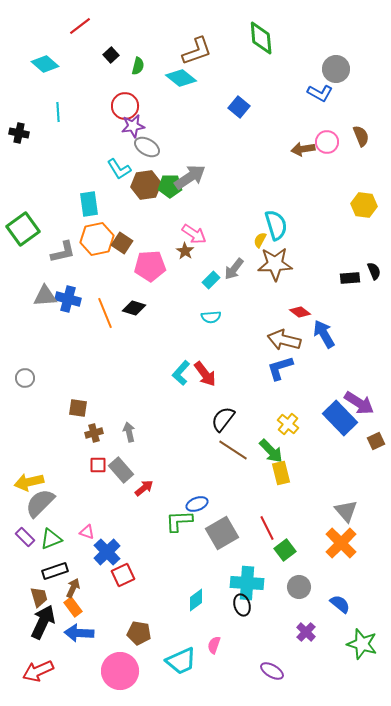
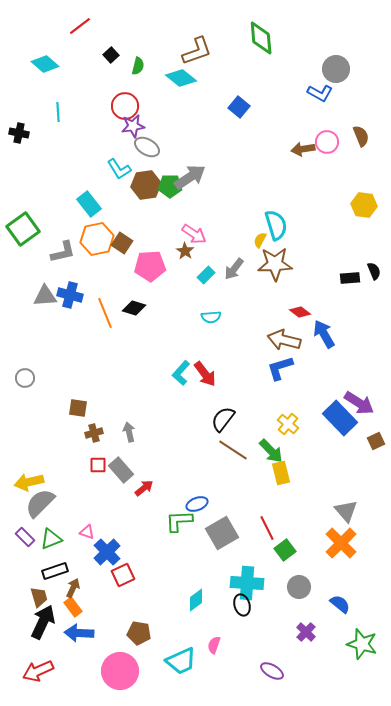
cyan rectangle at (89, 204): rotated 30 degrees counterclockwise
cyan rectangle at (211, 280): moved 5 px left, 5 px up
blue cross at (68, 299): moved 2 px right, 4 px up
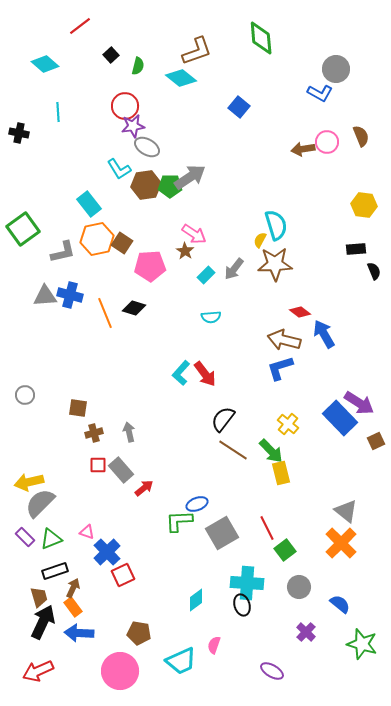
black rectangle at (350, 278): moved 6 px right, 29 px up
gray circle at (25, 378): moved 17 px down
gray triangle at (346, 511): rotated 10 degrees counterclockwise
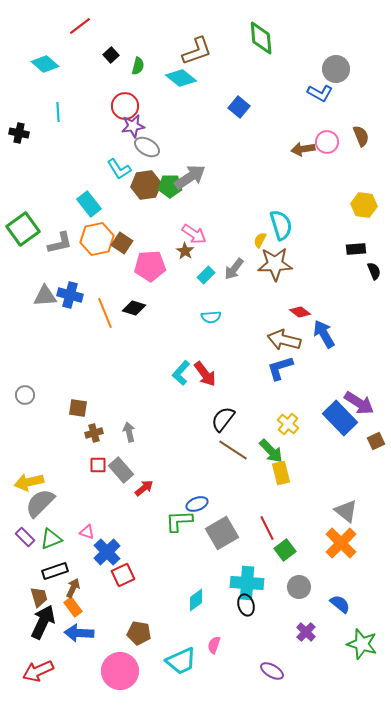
cyan semicircle at (276, 225): moved 5 px right
gray L-shape at (63, 252): moved 3 px left, 9 px up
black ellipse at (242, 605): moved 4 px right
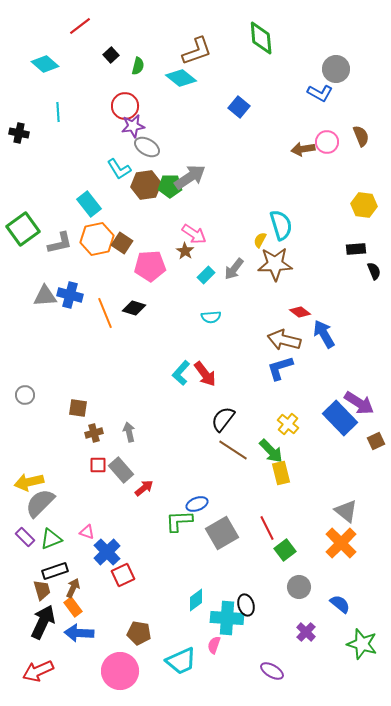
cyan cross at (247, 583): moved 20 px left, 35 px down
brown trapezoid at (39, 597): moved 3 px right, 7 px up
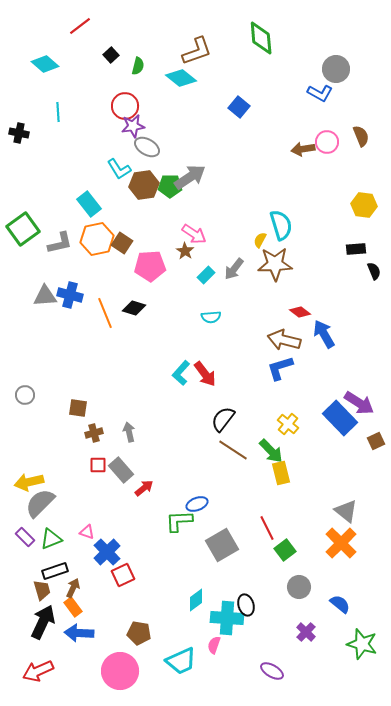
brown hexagon at (146, 185): moved 2 px left
gray square at (222, 533): moved 12 px down
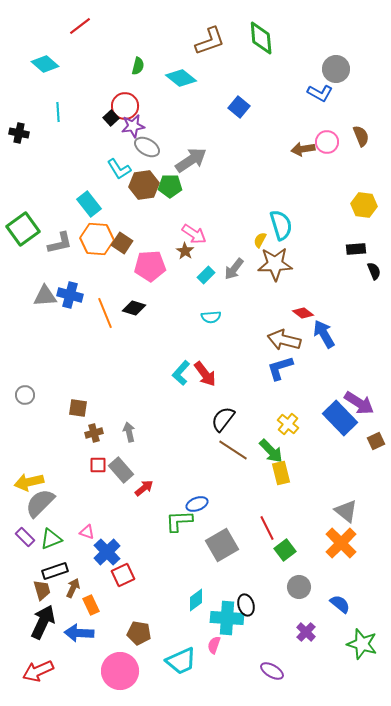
brown L-shape at (197, 51): moved 13 px right, 10 px up
black square at (111, 55): moved 63 px down
gray arrow at (190, 177): moved 1 px right, 17 px up
orange hexagon at (97, 239): rotated 16 degrees clockwise
red diamond at (300, 312): moved 3 px right, 1 px down
orange rectangle at (73, 607): moved 18 px right, 2 px up; rotated 12 degrees clockwise
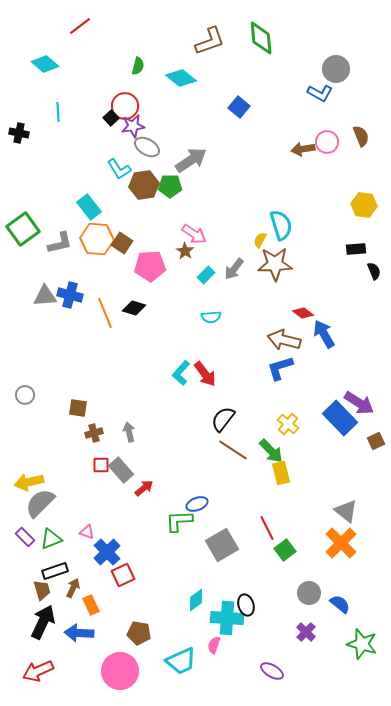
cyan rectangle at (89, 204): moved 3 px down
red square at (98, 465): moved 3 px right
gray circle at (299, 587): moved 10 px right, 6 px down
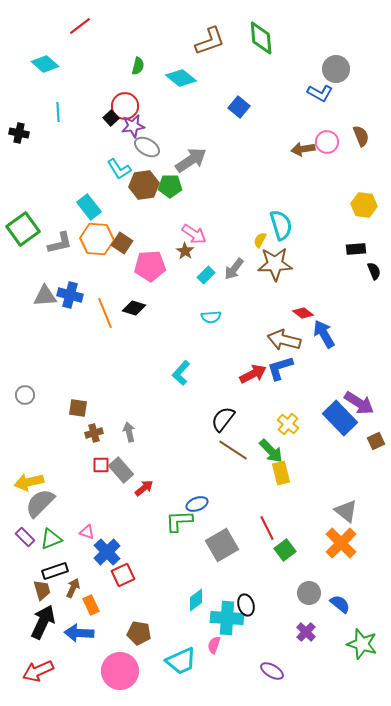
red arrow at (205, 374): moved 48 px right; rotated 80 degrees counterclockwise
